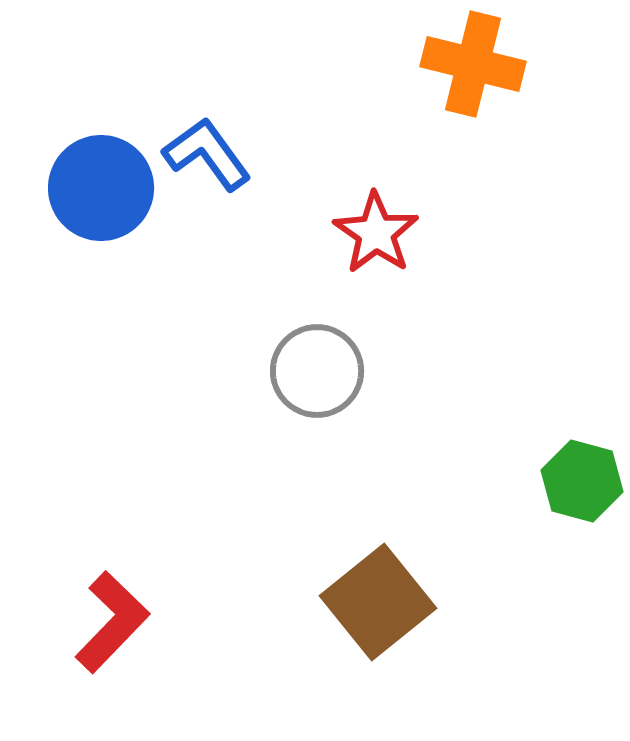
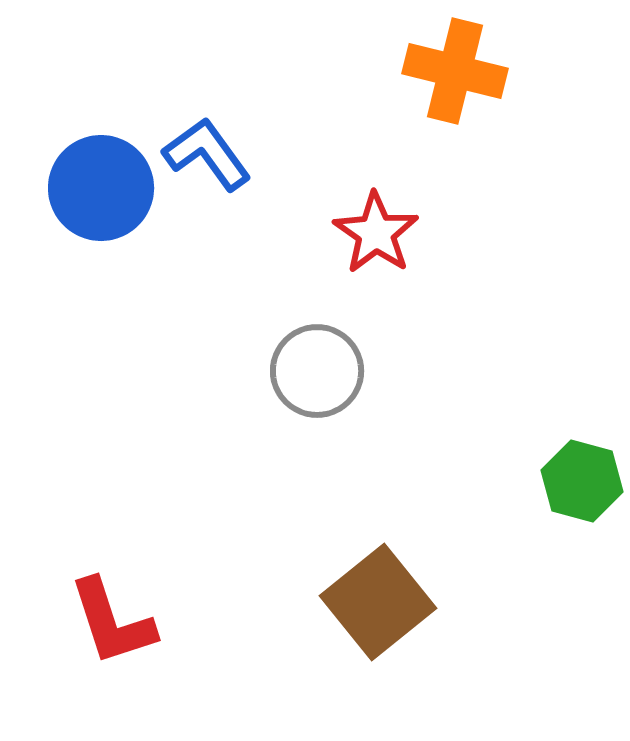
orange cross: moved 18 px left, 7 px down
red L-shape: rotated 118 degrees clockwise
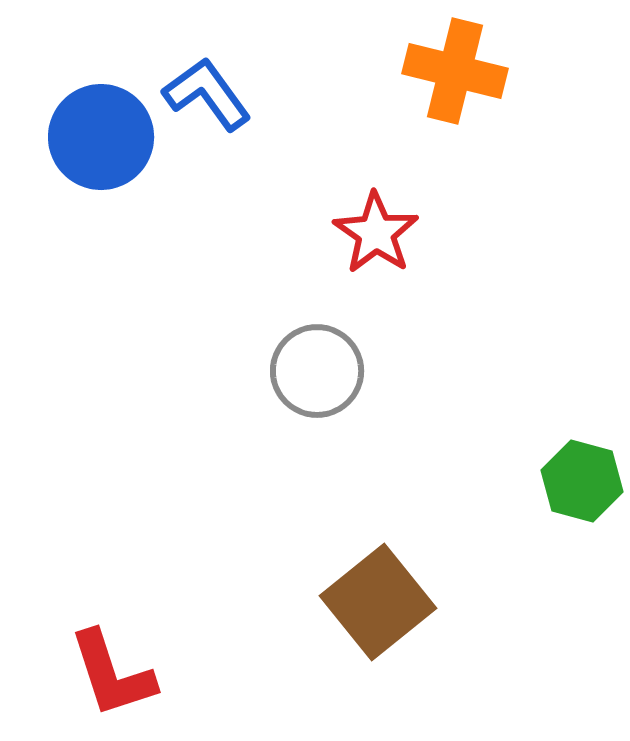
blue L-shape: moved 60 px up
blue circle: moved 51 px up
red L-shape: moved 52 px down
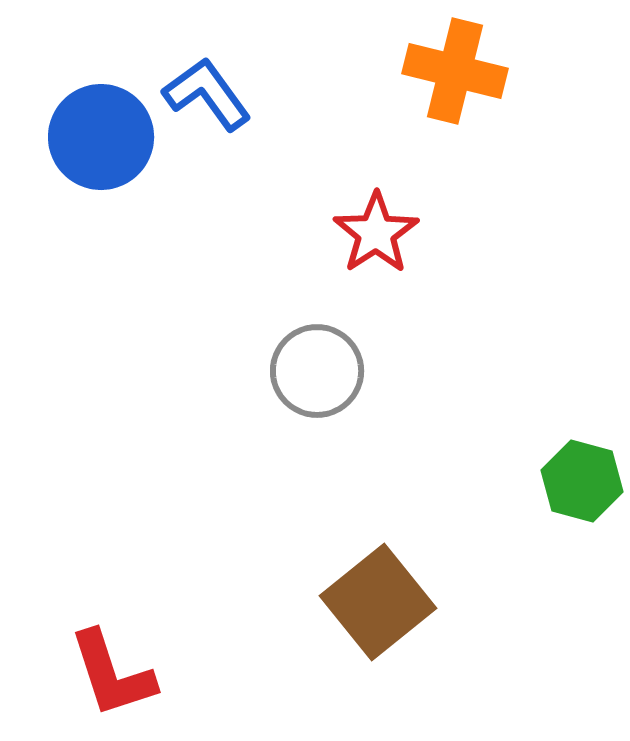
red star: rotated 4 degrees clockwise
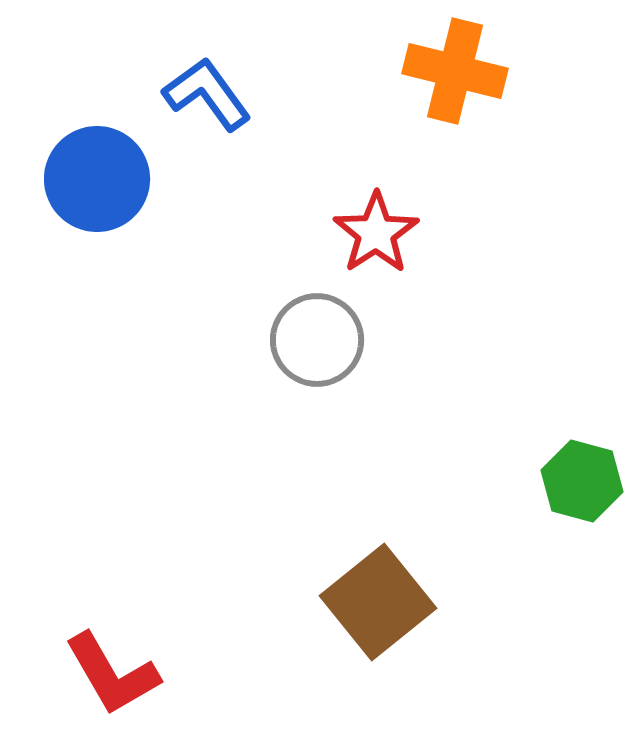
blue circle: moved 4 px left, 42 px down
gray circle: moved 31 px up
red L-shape: rotated 12 degrees counterclockwise
